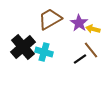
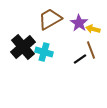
brown line: rotated 18 degrees clockwise
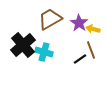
black cross: moved 2 px up
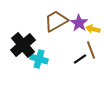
brown trapezoid: moved 6 px right, 2 px down
cyan cross: moved 5 px left, 7 px down
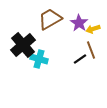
brown trapezoid: moved 6 px left, 2 px up
yellow arrow: rotated 32 degrees counterclockwise
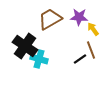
purple star: moved 6 px up; rotated 30 degrees counterclockwise
yellow arrow: rotated 72 degrees clockwise
black cross: moved 2 px right, 1 px down; rotated 15 degrees counterclockwise
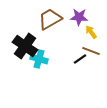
yellow arrow: moved 2 px left, 3 px down
brown line: moved 1 px down; rotated 48 degrees counterclockwise
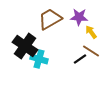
brown line: rotated 12 degrees clockwise
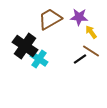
cyan cross: rotated 18 degrees clockwise
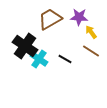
black line: moved 15 px left; rotated 64 degrees clockwise
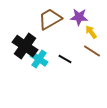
brown line: moved 1 px right
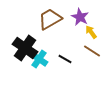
purple star: moved 1 px right; rotated 24 degrees clockwise
black cross: moved 2 px down
